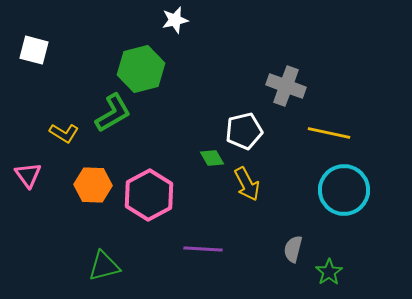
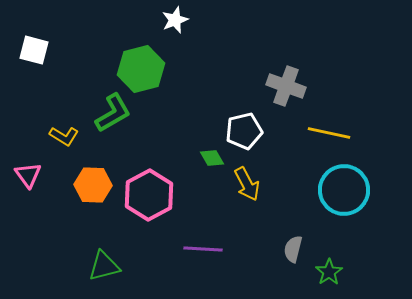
white star: rotated 8 degrees counterclockwise
yellow L-shape: moved 3 px down
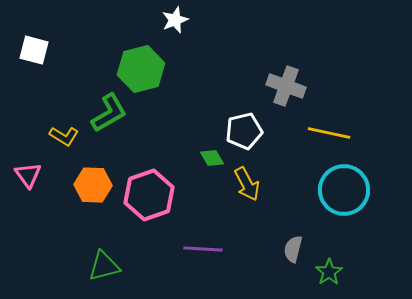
green L-shape: moved 4 px left
pink hexagon: rotated 9 degrees clockwise
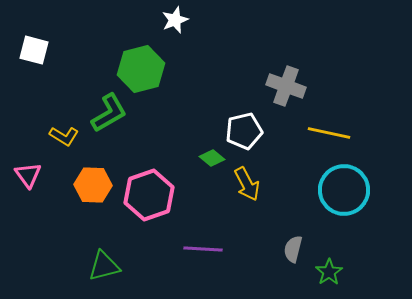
green diamond: rotated 20 degrees counterclockwise
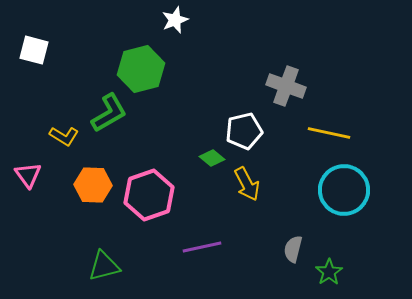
purple line: moved 1 px left, 2 px up; rotated 15 degrees counterclockwise
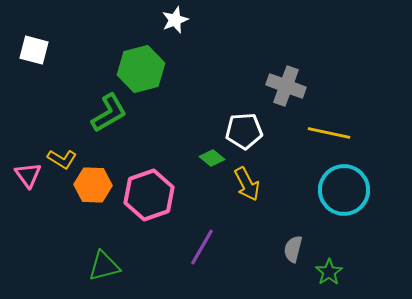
white pentagon: rotated 9 degrees clockwise
yellow L-shape: moved 2 px left, 23 px down
purple line: rotated 48 degrees counterclockwise
